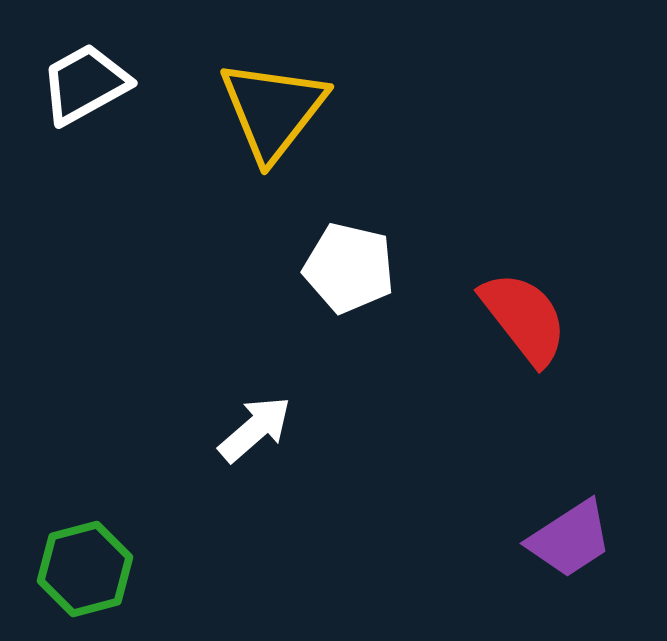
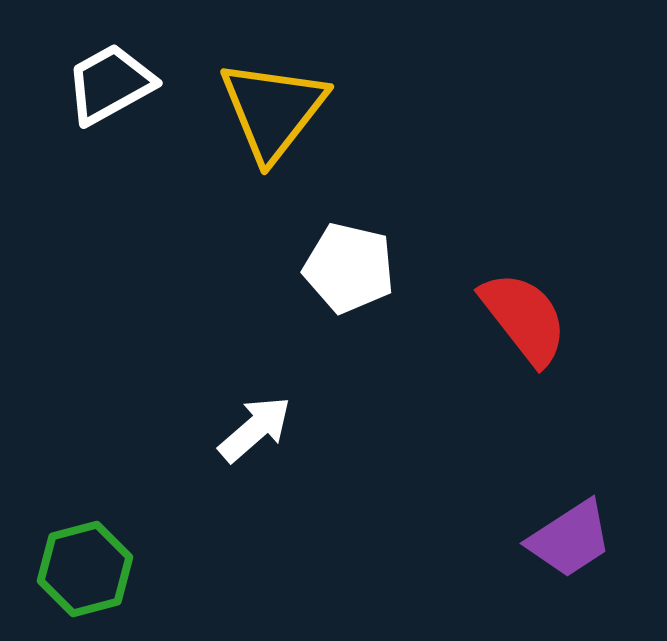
white trapezoid: moved 25 px right
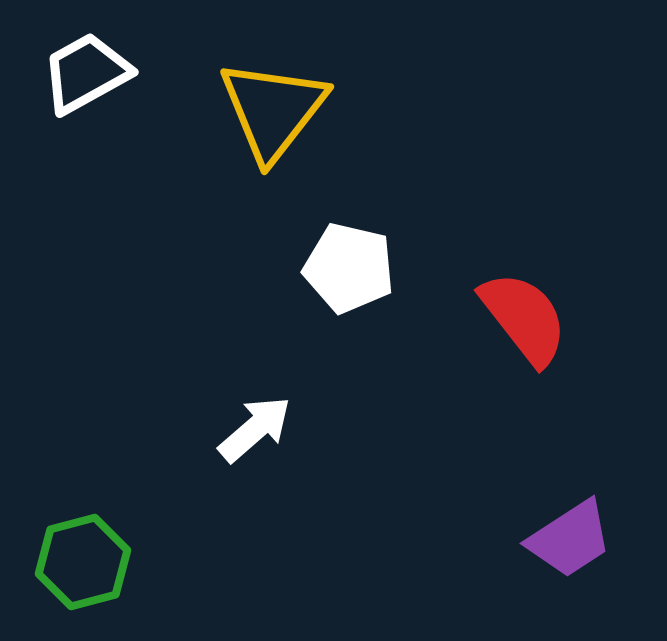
white trapezoid: moved 24 px left, 11 px up
green hexagon: moved 2 px left, 7 px up
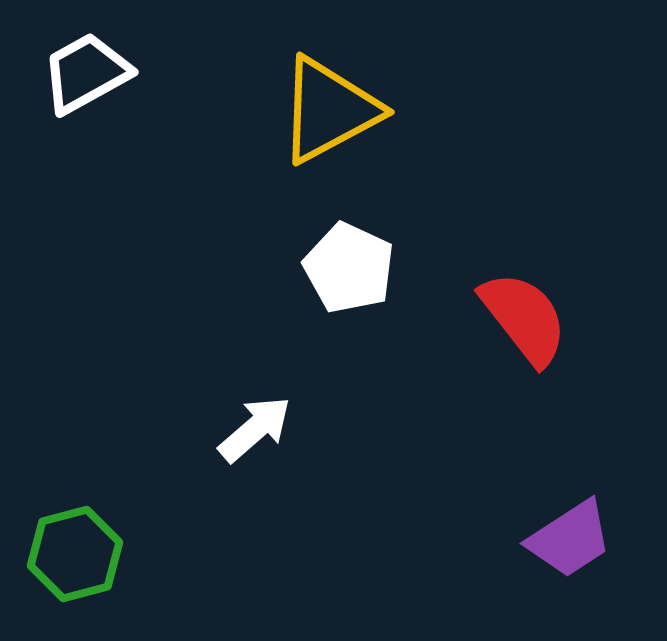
yellow triangle: moved 56 px right; rotated 24 degrees clockwise
white pentagon: rotated 12 degrees clockwise
green hexagon: moved 8 px left, 8 px up
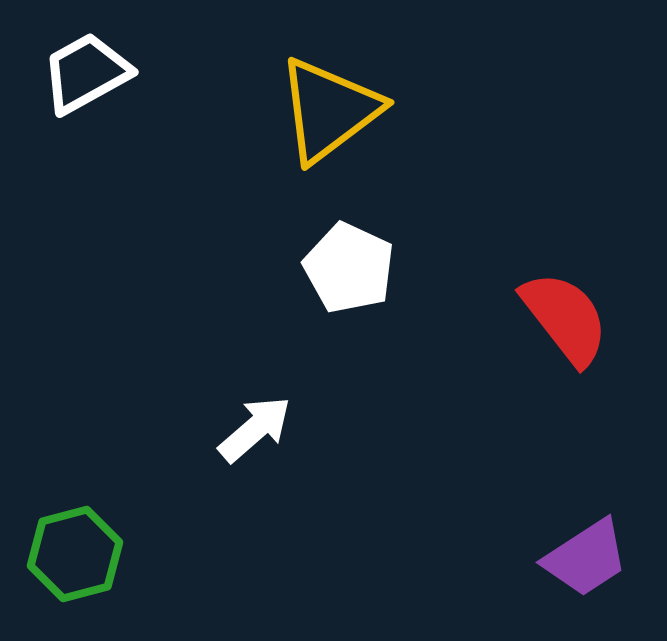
yellow triangle: rotated 9 degrees counterclockwise
red semicircle: moved 41 px right
purple trapezoid: moved 16 px right, 19 px down
